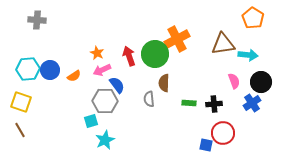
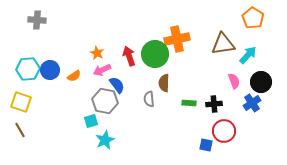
orange cross: rotated 15 degrees clockwise
cyan arrow: rotated 54 degrees counterclockwise
gray hexagon: rotated 10 degrees clockwise
red circle: moved 1 px right, 2 px up
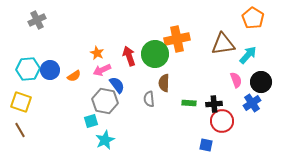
gray cross: rotated 30 degrees counterclockwise
pink semicircle: moved 2 px right, 1 px up
red circle: moved 2 px left, 10 px up
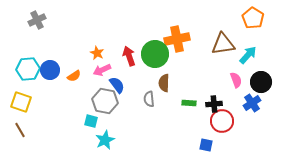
cyan square: rotated 32 degrees clockwise
